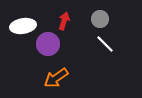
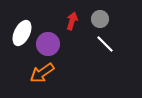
red arrow: moved 8 px right
white ellipse: moved 1 px left, 7 px down; rotated 55 degrees counterclockwise
orange arrow: moved 14 px left, 5 px up
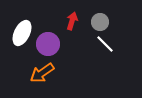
gray circle: moved 3 px down
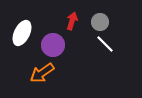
purple circle: moved 5 px right, 1 px down
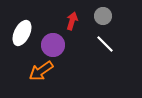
gray circle: moved 3 px right, 6 px up
orange arrow: moved 1 px left, 2 px up
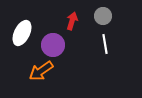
white line: rotated 36 degrees clockwise
